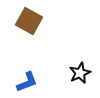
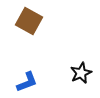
black star: moved 1 px right
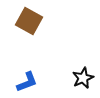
black star: moved 2 px right, 5 px down
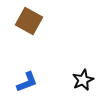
black star: moved 2 px down
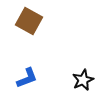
blue L-shape: moved 4 px up
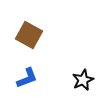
brown square: moved 14 px down
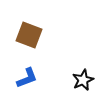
brown square: rotated 8 degrees counterclockwise
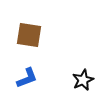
brown square: rotated 12 degrees counterclockwise
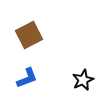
brown square: rotated 36 degrees counterclockwise
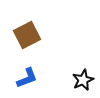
brown square: moved 2 px left
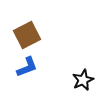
blue L-shape: moved 11 px up
